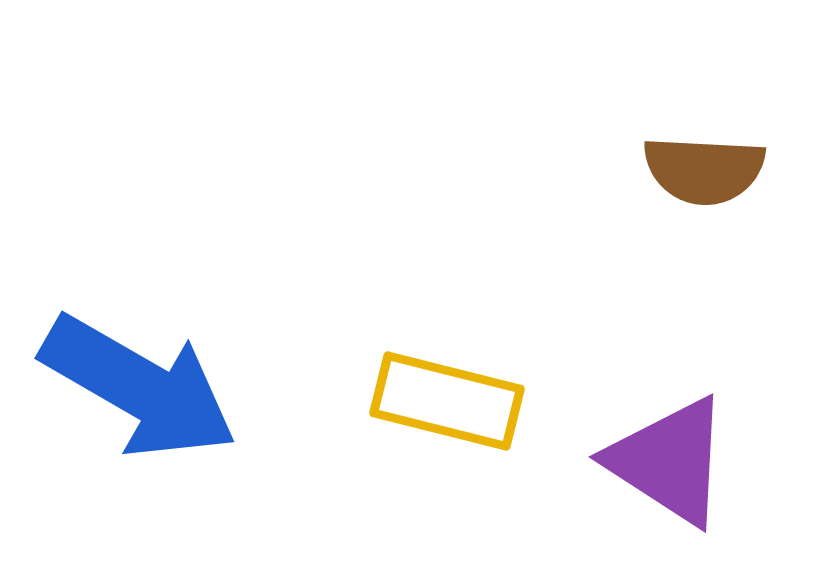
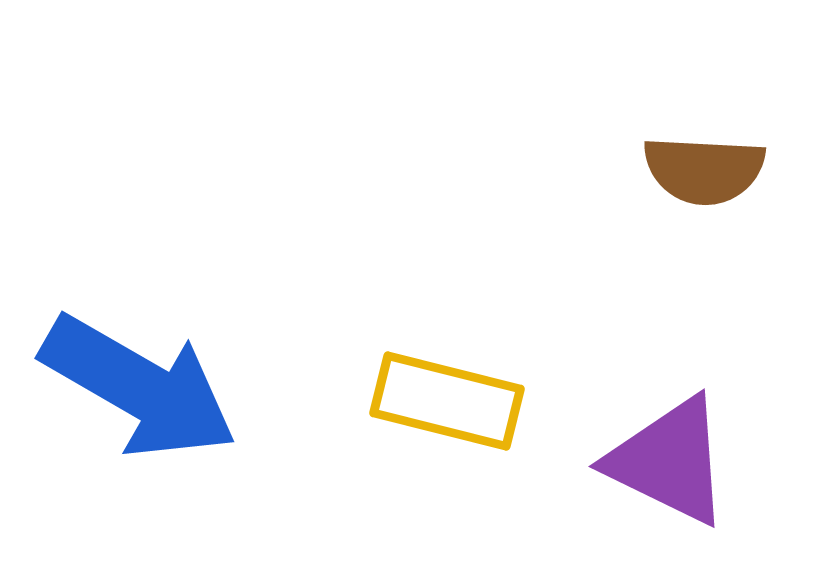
purple triangle: rotated 7 degrees counterclockwise
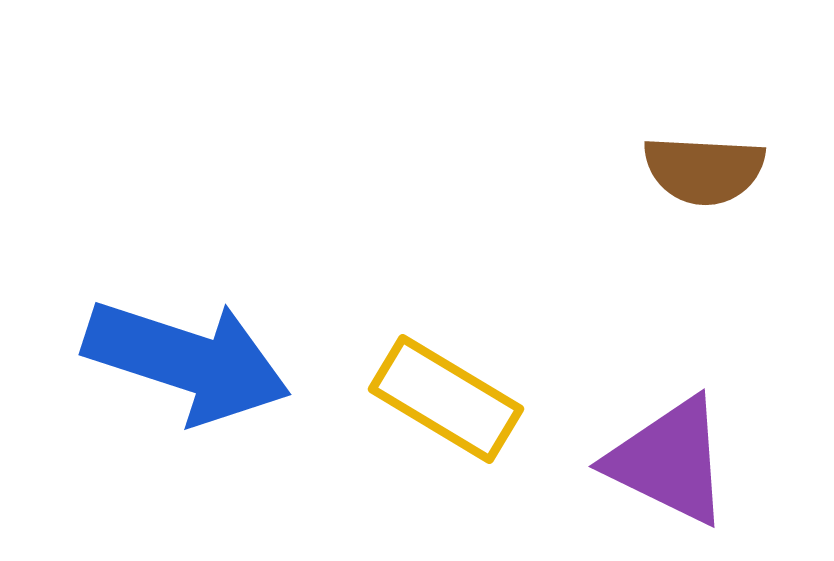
blue arrow: moved 48 px right, 26 px up; rotated 12 degrees counterclockwise
yellow rectangle: moved 1 px left, 2 px up; rotated 17 degrees clockwise
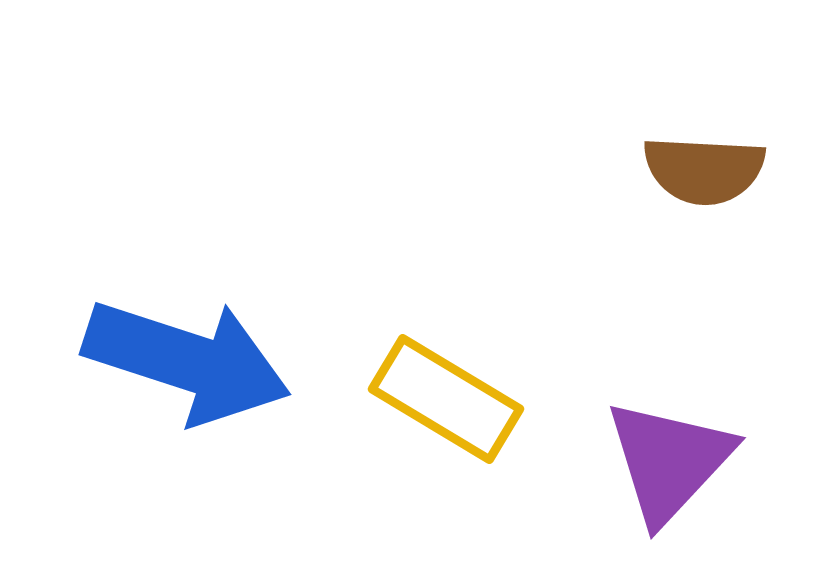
purple triangle: rotated 47 degrees clockwise
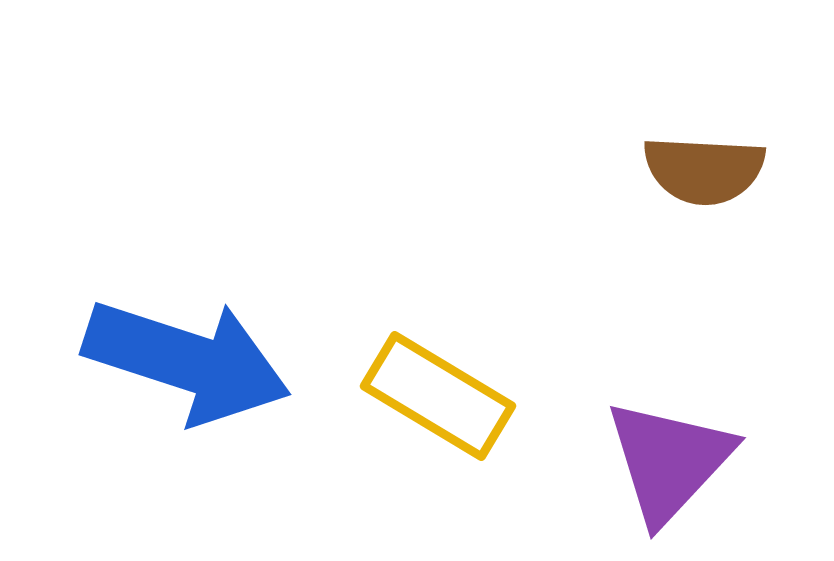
yellow rectangle: moved 8 px left, 3 px up
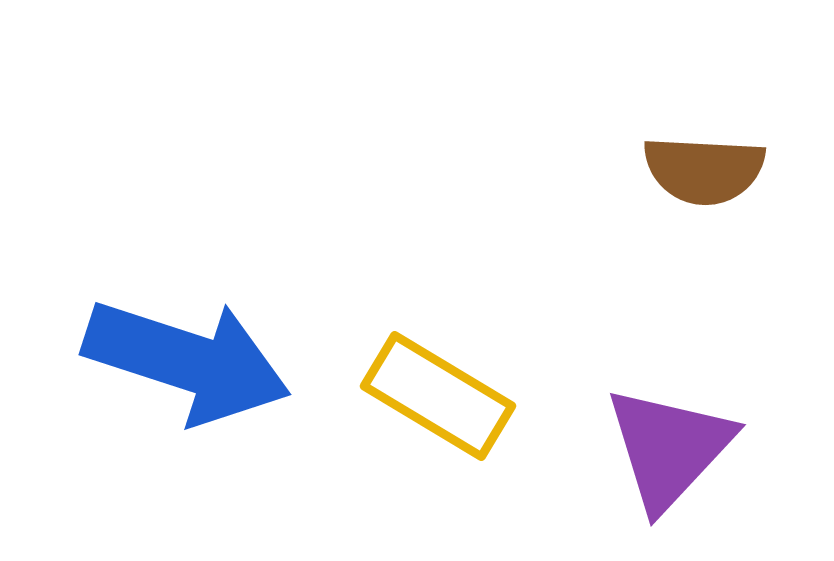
purple triangle: moved 13 px up
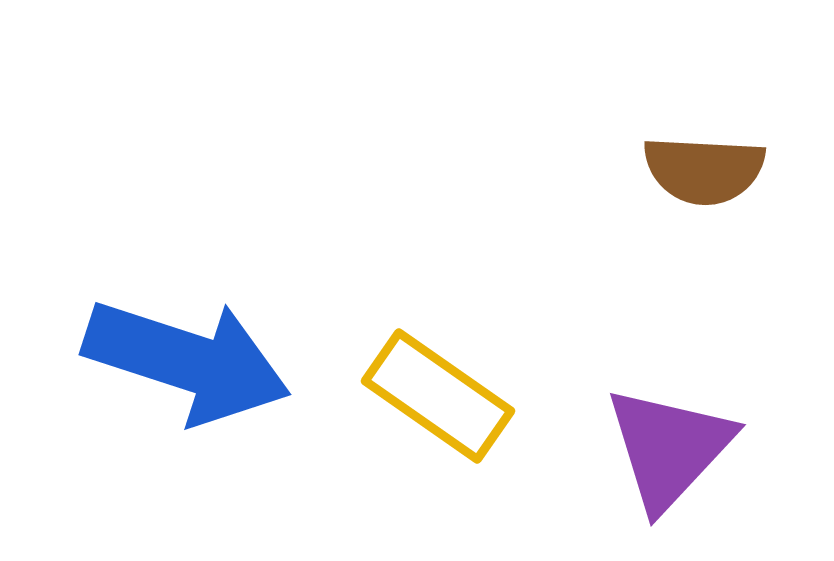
yellow rectangle: rotated 4 degrees clockwise
